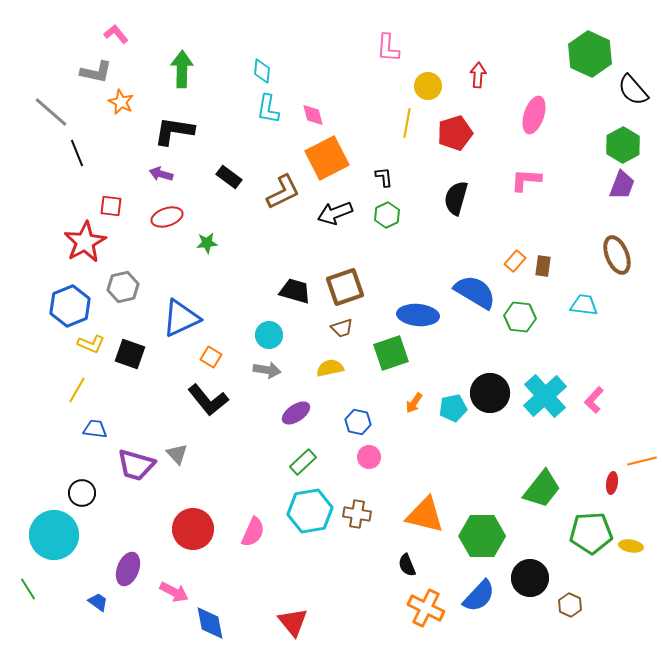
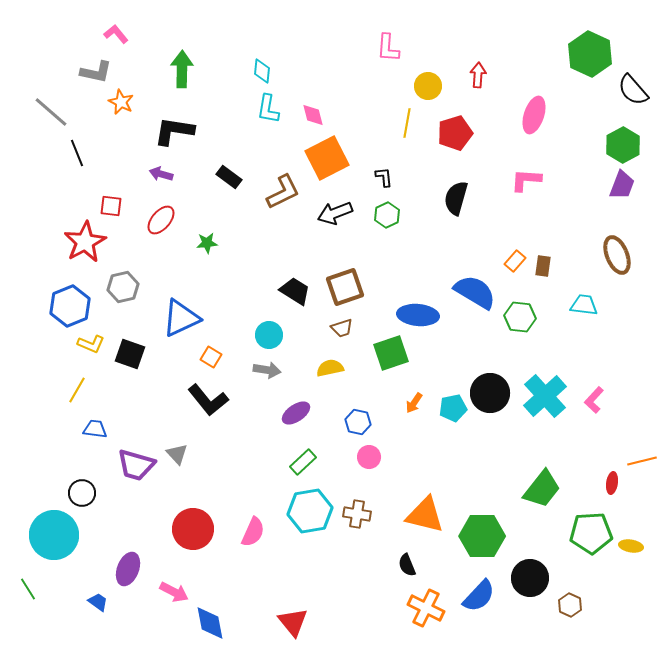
red ellipse at (167, 217): moved 6 px left, 3 px down; rotated 32 degrees counterclockwise
black trapezoid at (295, 291): rotated 16 degrees clockwise
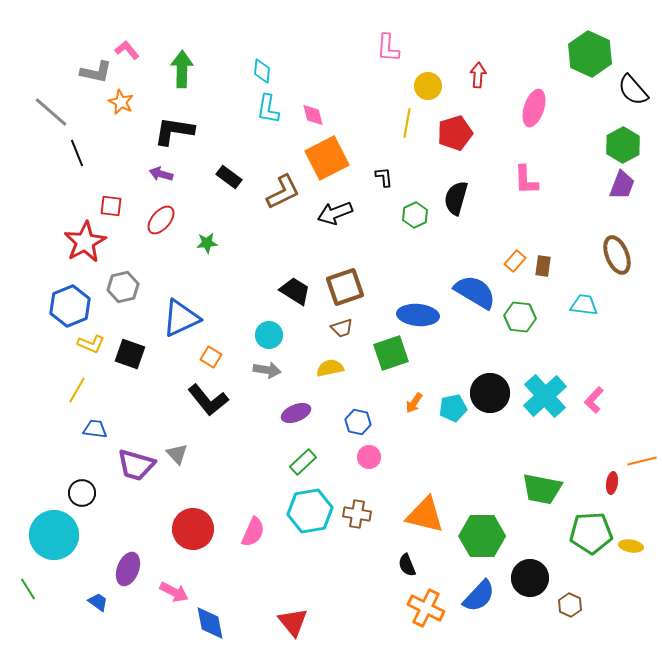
pink L-shape at (116, 34): moved 11 px right, 16 px down
pink ellipse at (534, 115): moved 7 px up
pink L-shape at (526, 180): rotated 96 degrees counterclockwise
green hexagon at (387, 215): moved 28 px right
purple ellipse at (296, 413): rotated 12 degrees clockwise
green trapezoid at (542, 489): rotated 63 degrees clockwise
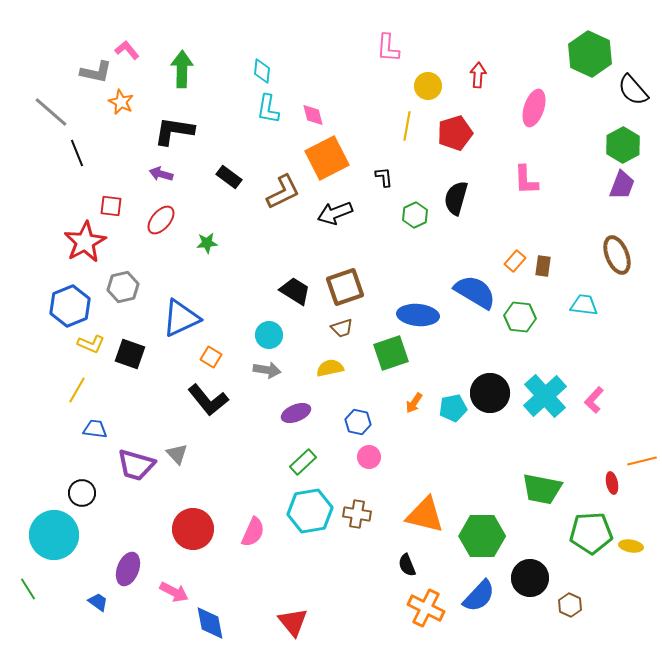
yellow line at (407, 123): moved 3 px down
red ellipse at (612, 483): rotated 20 degrees counterclockwise
